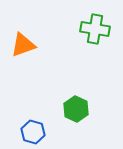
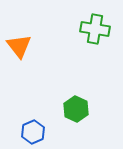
orange triangle: moved 4 px left, 1 px down; rotated 48 degrees counterclockwise
blue hexagon: rotated 20 degrees clockwise
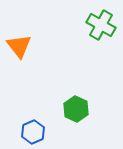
green cross: moved 6 px right, 4 px up; rotated 20 degrees clockwise
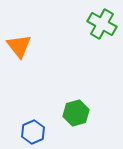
green cross: moved 1 px right, 1 px up
green hexagon: moved 4 px down; rotated 20 degrees clockwise
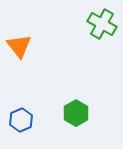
green hexagon: rotated 15 degrees counterclockwise
blue hexagon: moved 12 px left, 12 px up
